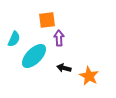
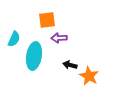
purple arrow: rotated 91 degrees counterclockwise
cyan ellipse: rotated 36 degrees counterclockwise
black arrow: moved 6 px right, 3 px up
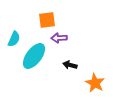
cyan ellipse: rotated 28 degrees clockwise
orange star: moved 6 px right, 7 px down
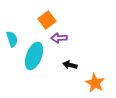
orange square: rotated 30 degrees counterclockwise
cyan semicircle: moved 2 px left; rotated 42 degrees counterclockwise
cyan ellipse: rotated 16 degrees counterclockwise
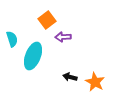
purple arrow: moved 4 px right, 1 px up
cyan ellipse: moved 1 px left
black arrow: moved 12 px down
orange star: moved 1 px up
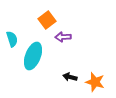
orange star: rotated 12 degrees counterclockwise
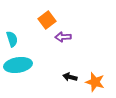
cyan ellipse: moved 15 px left, 9 px down; rotated 60 degrees clockwise
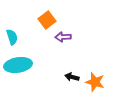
cyan semicircle: moved 2 px up
black arrow: moved 2 px right
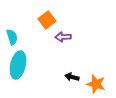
cyan ellipse: rotated 68 degrees counterclockwise
orange star: moved 1 px right, 2 px down
